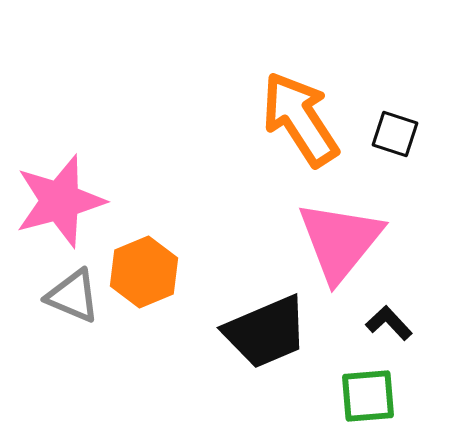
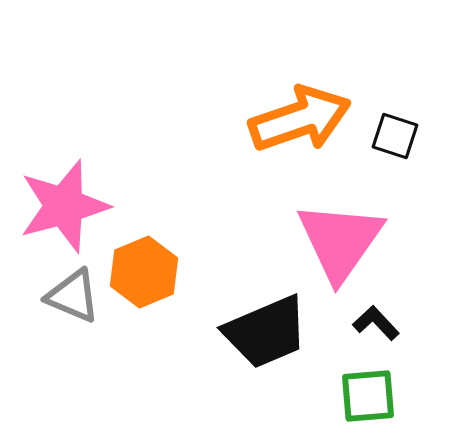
orange arrow: rotated 104 degrees clockwise
black square: moved 2 px down
pink star: moved 4 px right, 5 px down
pink triangle: rotated 4 degrees counterclockwise
black L-shape: moved 13 px left
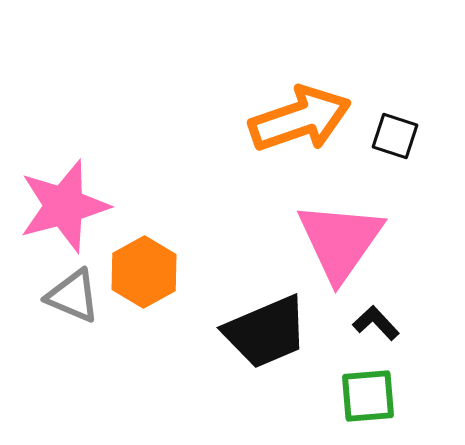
orange hexagon: rotated 6 degrees counterclockwise
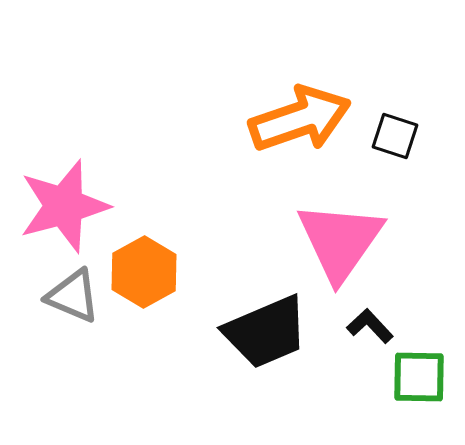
black L-shape: moved 6 px left, 3 px down
green square: moved 51 px right, 19 px up; rotated 6 degrees clockwise
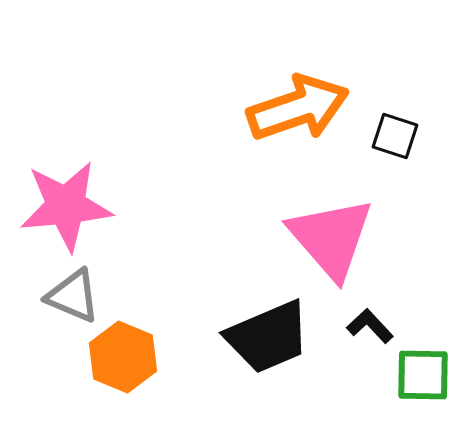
orange arrow: moved 2 px left, 11 px up
pink star: moved 2 px right; rotated 10 degrees clockwise
pink triangle: moved 9 px left, 3 px up; rotated 16 degrees counterclockwise
orange hexagon: moved 21 px left, 85 px down; rotated 8 degrees counterclockwise
black trapezoid: moved 2 px right, 5 px down
green square: moved 4 px right, 2 px up
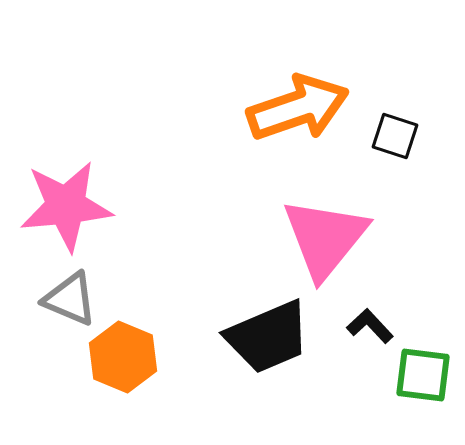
pink triangle: moved 6 px left; rotated 20 degrees clockwise
gray triangle: moved 3 px left, 3 px down
green square: rotated 6 degrees clockwise
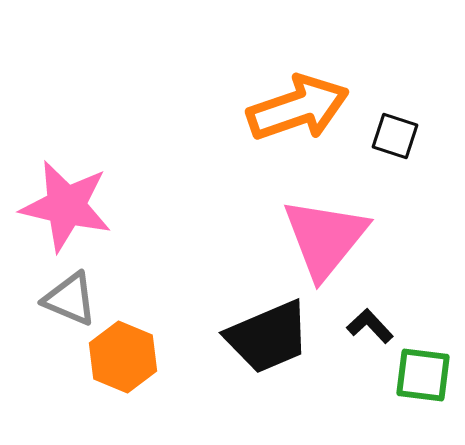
pink star: rotated 18 degrees clockwise
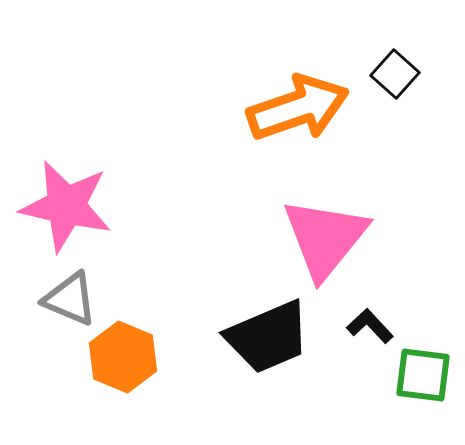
black square: moved 62 px up; rotated 24 degrees clockwise
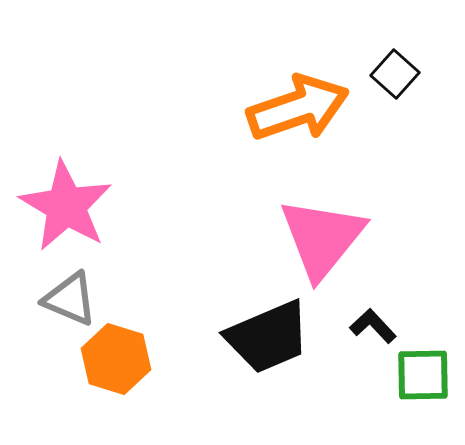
pink star: rotated 18 degrees clockwise
pink triangle: moved 3 px left
black L-shape: moved 3 px right
orange hexagon: moved 7 px left, 2 px down; rotated 6 degrees counterclockwise
green square: rotated 8 degrees counterclockwise
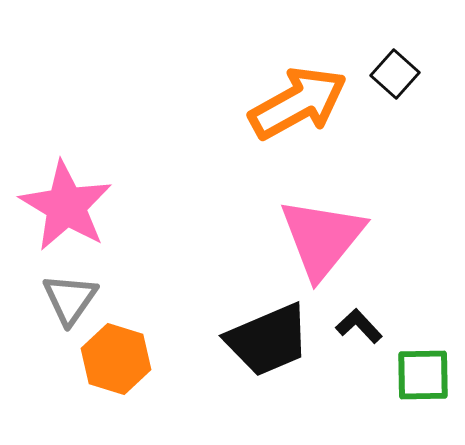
orange arrow: moved 5 px up; rotated 10 degrees counterclockwise
gray triangle: rotated 42 degrees clockwise
black L-shape: moved 14 px left
black trapezoid: moved 3 px down
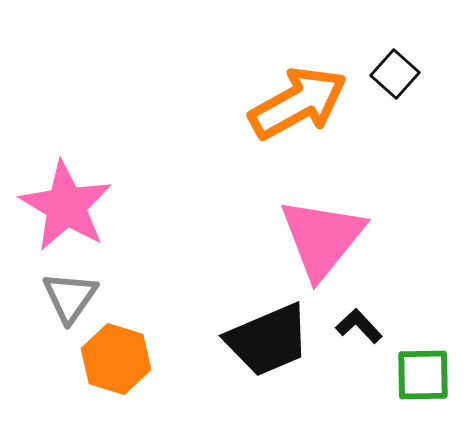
gray triangle: moved 2 px up
